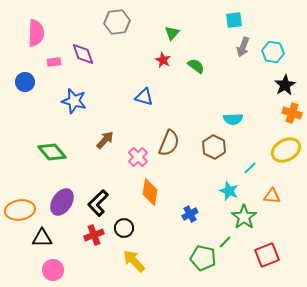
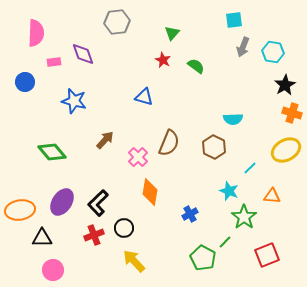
green pentagon: rotated 15 degrees clockwise
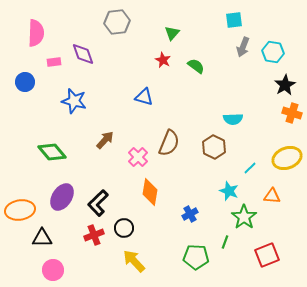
yellow ellipse: moved 1 px right, 8 px down; rotated 8 degrees clockwise
purple ellipse: moved 5 px up
green line: rotated 24 degrees counterclockwise
green pentagon: moved 7 px left, 1 px up; rotated 25 degrees counterclockwise
